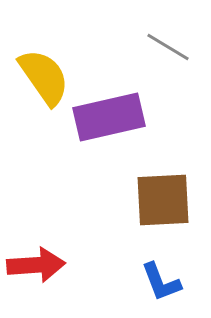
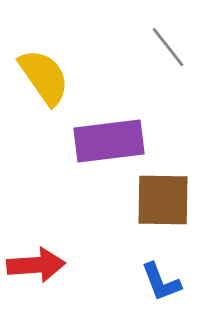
gray line: rotated 21 degrees clockwise
purple rectangle: moved 24 px down; rotated 6 degrees clockwise
brown square: rotated 4 degrees clockwise
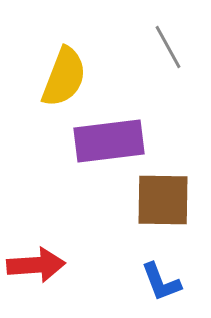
gray line: rotated 9 degrees clockwise
yellow semicircle: moved 20 px right; rotated 56 degrees clockwise
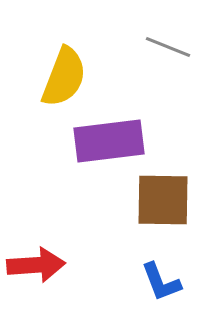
gray line: rotated 39 degrees counterclockwise
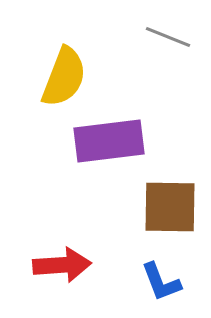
gray line: moved 10 px up
brown square: moved 7 px right, 7 px down
red arrow: moved 26 px right
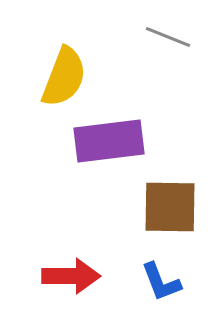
red arrow: moved 9 px right, 11 px down; rotated 4 degrees clockwise
